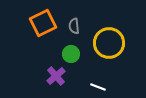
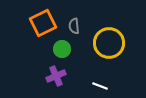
green circle: moved 9 px left, 5 px up
purple cross: rotated 18 degrees clockwise
white line: moved 2 px right, 1 px up
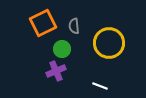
purple cross: moved 5 px up
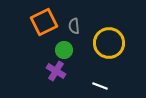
orange square: moved 1 px right, 1 px up
green circle: moved 2 px right, 1 px down
purple cross: rotated 36 degrees counterclockwise
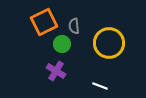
green circle: moved 2 px left, 6 px up
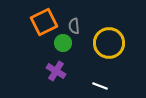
green circle: moved 1 px right, 1 px up
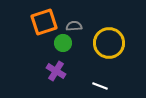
orange square: rotated 8 degrees clockwise
gray semicircle: rotated 91 degrees clockwise
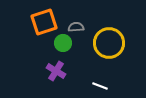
gray semicircle: moved 2 px right, 1 px down
